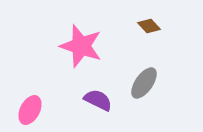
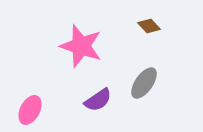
purple semicircle: rotated 120 degrees clockwise
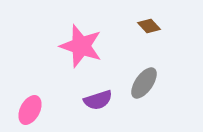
purple semicircle: rotated 16 degrees clockwise
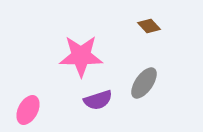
pink star: moved 10 px down; rotated 18 degrees counterclockwise
pink ellipse: moved 2 px left
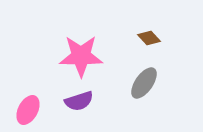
brown diamond: moved 12 px down
purple semicircle: moved 19 px left, 1 px down
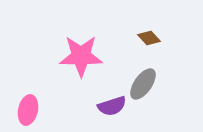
gray ellipse: moved 1 px left, 1 px down
purple semicircle: moved 33 px right, 5 px down
pink ellipse: rotated 16 degrees counterclockwise
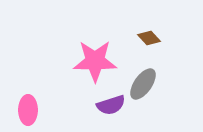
pink star: moved 14 px right, 5 px down
purple semicircle: moved 1 px left, 1 px up
pink ellipse: rotated 12 degrees counterclockwise
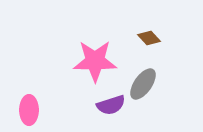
pink ellipse: moved 1 px right
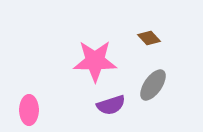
gray ellipse: moved 10 px right, 1 px down
